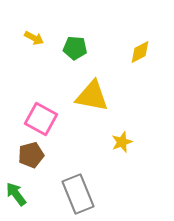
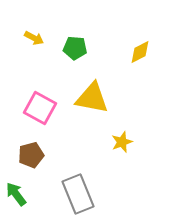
yellow triangle: moved 2 px down
pink square: moved 1 px left, 11 px up
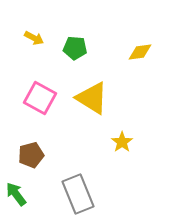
yellow diamond: rotated 20 degrees clockwise
yellow triangle: rotated 21 degrees clockwise
pink square: moved 10 px up
yellow star: rotated 15 degrees counterclockwise
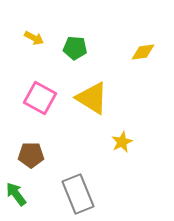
yellow diamond: moved 3 px right
yellow star: rotated 10 degrees clockwise
brown pentagon: rotated 15 degrees clockwise
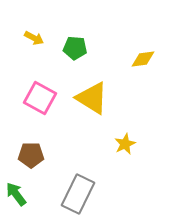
yellow diamond: moved 7 px down
yellow star: moved 3 px right, 2 px down
gray rectangle: rotated 48 degrees clockwise
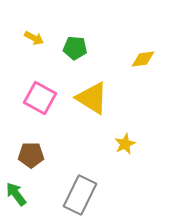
gray rectangle: moved 2 px right, 1 px down
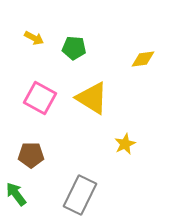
green pentagon: moved 1 px left
